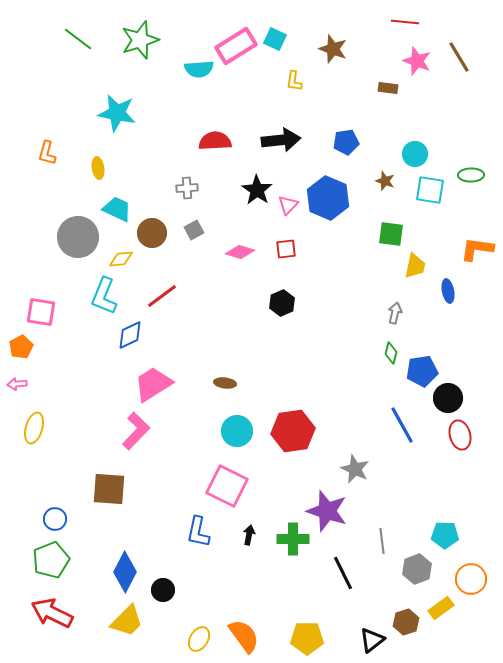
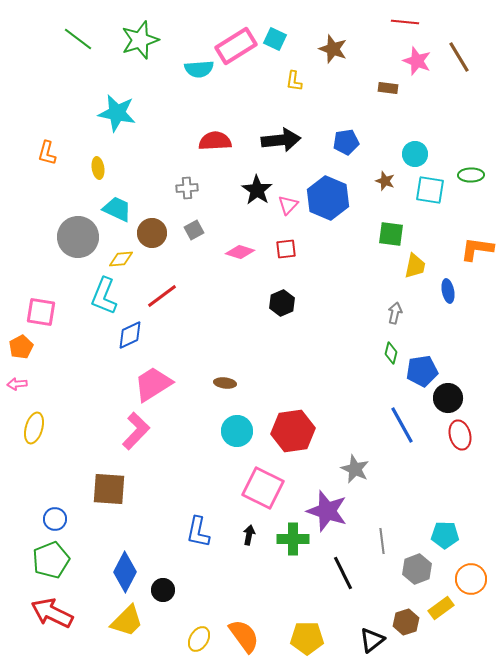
pink square at (227, 486): moved 36 px right, 2 px down
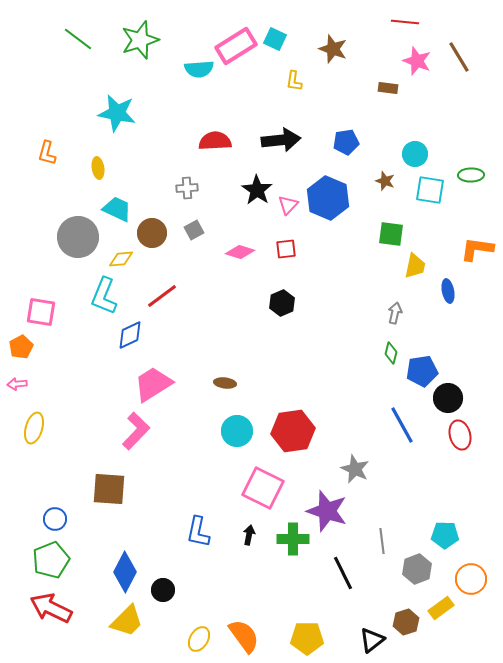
red arrow at (52, 613): moved 1 px left, 5 px up
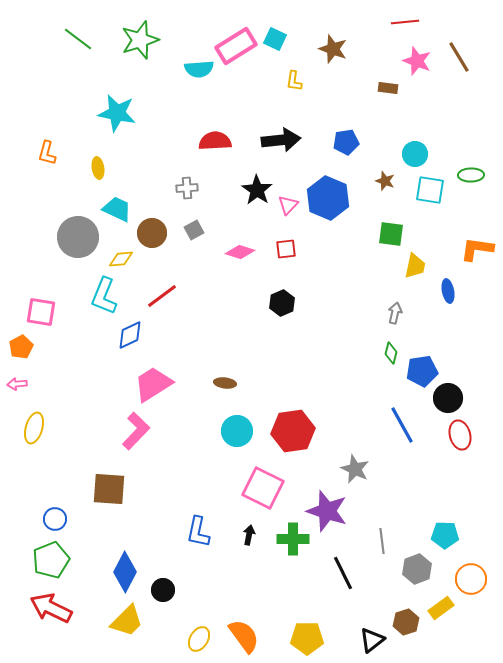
red line at (405, 22): rotated 12 degrees counterclockwise
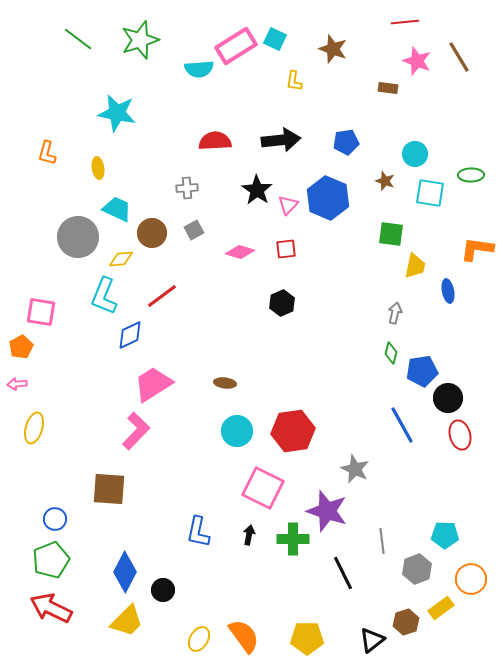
cyan square at (430, 190): moved 3 px down
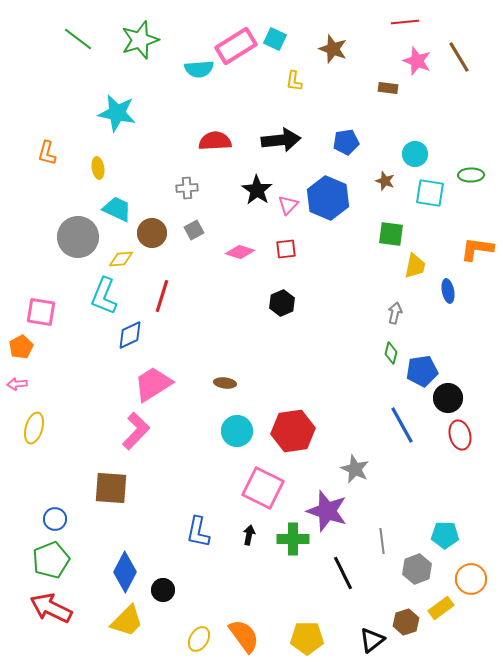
red line at (162, 296): rotated 36 degrees counterclockwise
brown square at (109, 489): moved 2 px right, 1 px up
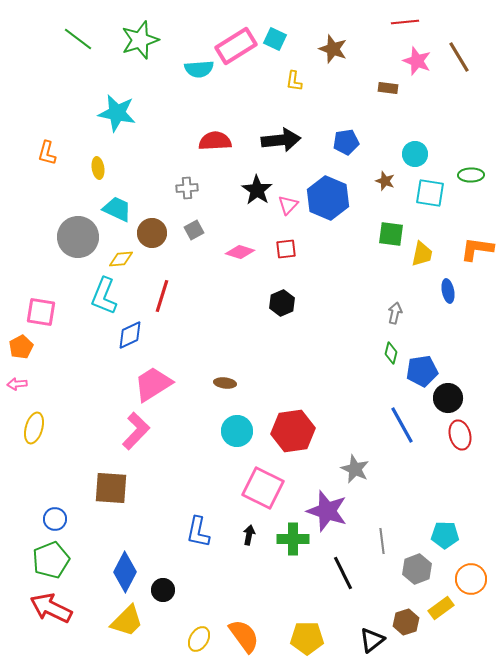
yellow trapezoid at (415, 266): moved 7 px right, 12 px up
